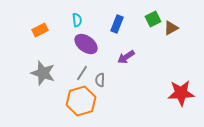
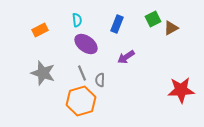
gray line: rotated 56 degrees counterclockwise
red star: moved 3 px up
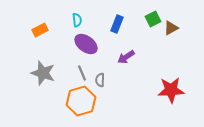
red star: moved 10 px left
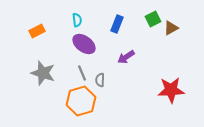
orange rectangle: moved 3 px left, 1 px down
purple ellipse: moved 2 px left
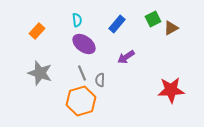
blue rectangle: rotated 18 degrees clockwise
orange rectangle: rotated 21 degrees counterclockwise
gray star: moved 3 px left
